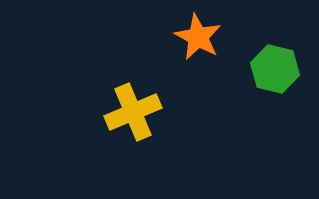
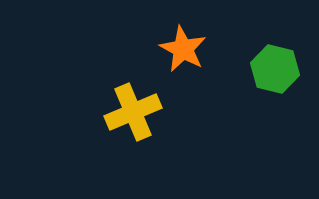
orange star: moved 15 px left, 12 px down
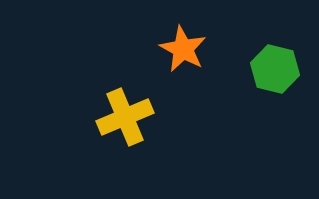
yellow cross: moved 8 px left, 5 px down
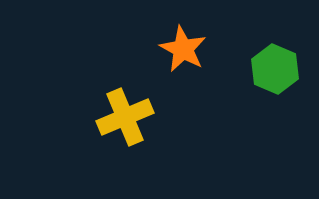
green hexagon: rotated 9 degrees clockwise
